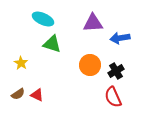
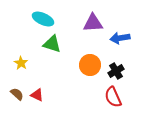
brown semicircle: moved 1 px left; rotated 104 degrees counterclockwise
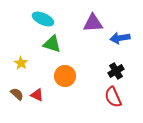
orange circle: moved 25 px left, 11 px down
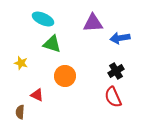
yellow star: rotated 16 degrees counterclockwise
brown semicircle: moved 3 px right, 18 px down; rotated 128 degrees counterclockwise
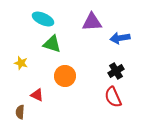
purple triangle: moved 1 px left, 1 px up
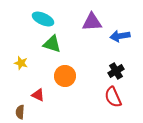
blue arrow: moved 2 px up
red triangle: moved 1 px right
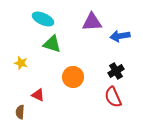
orange circle: moved 8 px right, 1 px down
